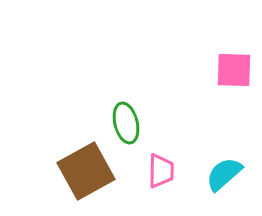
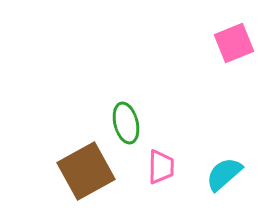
pink square: moved 27 px up; rotated 24 degrees counterclockwise
pink trapezoid: moved 4 px up
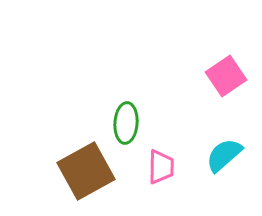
pink square: moved 8 px left, 33 px down; rotated 12 degrees counterclockwise
green ellipse: rotated 18 degrees clockwise
cyan semicircle: moved 19 px up
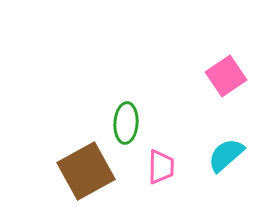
cyan semicircle: moved 2 px right
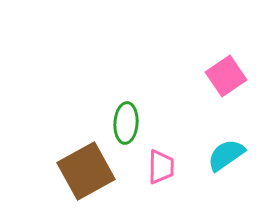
cyan semicircle: rotated 6 degrees clockwise
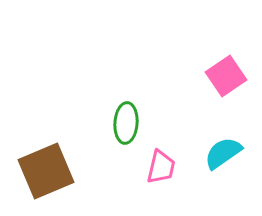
cyan semicircle: moved 3 px left, 2 px up
pink trapezoid: rotated 12 degrees clockwise
brown square: moved 40 px left; rotated 6 degrees clockwise
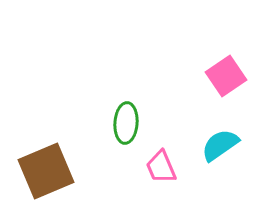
cyan semicircle: moved 3 px left, 8 px up
pink trapezoid: rotated 144 degrees clockwise
